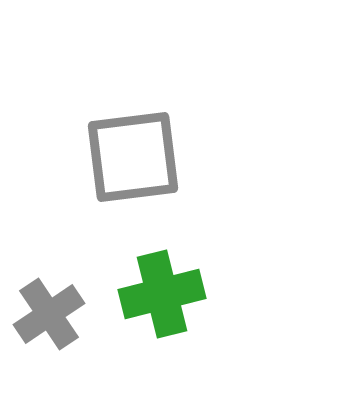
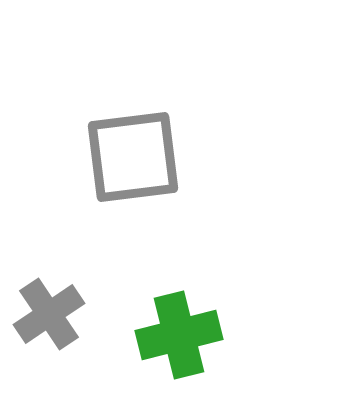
green cross: moved 17 px right, 41 px down
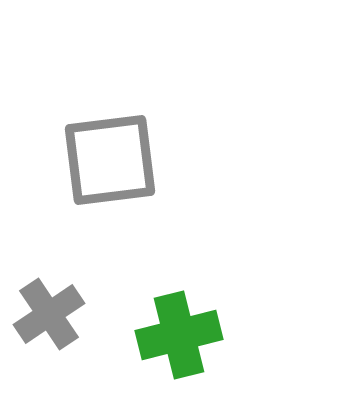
gray square: moved 23 px left, 3 px down
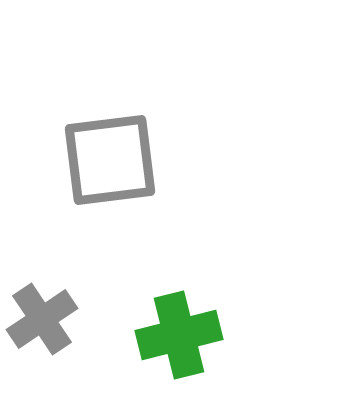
gray cross: moved 7 px left, 5 px down
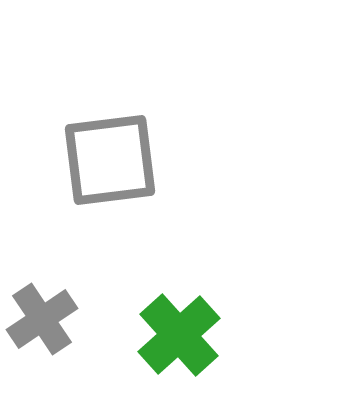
green cross: rotated 28 degrees counterclockwise
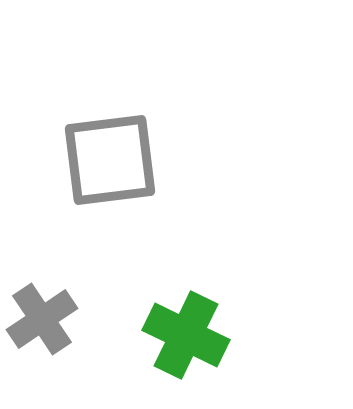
green cross: moved 7 px right; rotated 22 degrees counterclockwise
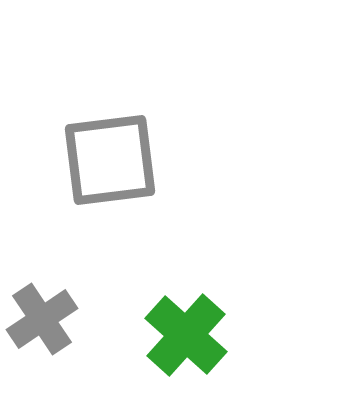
green cross: rotated 16 degrees clockwise
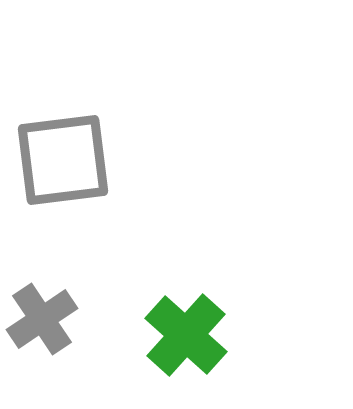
gray square: moved 47 px left
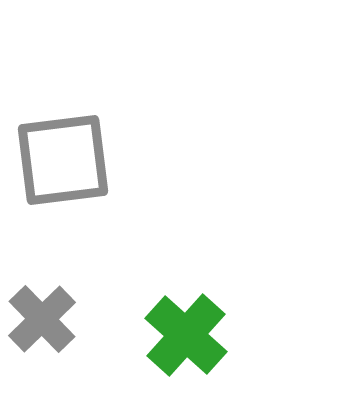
gray cross: rotated 10 degrees counterclockwise
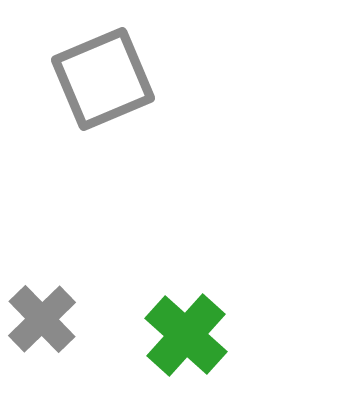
gray square: moved 40 px right, 81 px up; rotated 16 degrees counterclockwise
